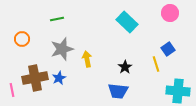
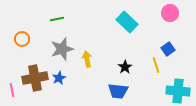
yellow line: moved 1 px down
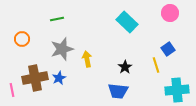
cyan cross: moved 1 px left, 1 px up; rotated 10 degrees counterclockwise
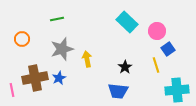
pink circle: moved 13 px left, 18 px down
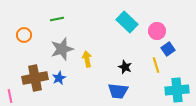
orange circle: moved 2 px right, 4 px up
black star: rotated 16 degrees counterclockwise
pink line: moved 2 px left, 6 px down
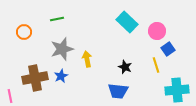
orange circle: moved 3 px up
blue star: moved 2 px right, 2 px up
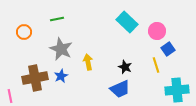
gray star: moved 1 px left; rotated 30 degrees counterclockwise
yellow arrow: moved 1 px right, 3 px down
blue trapezoid: moved 2 px right, 2 px up; rotated 30 degrees counterclockwise
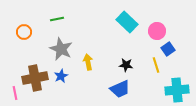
black star: moved 1 px right, 2 px up; rotated 16 degrees counterclockwise
pink line: moved 5 px right, 3 px up
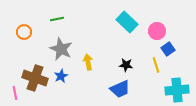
brown cross: rotated 30 degrees clockwise
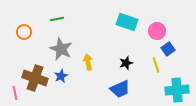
cyan rectangle: rotated 25 degrees counterclockwise
black star: moved 2 px up; rotated 24 degrees counterclockwise
